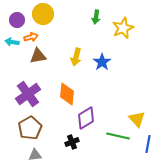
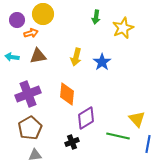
orange arrow: moved 4 px up
cyan arrow: moved 15 px down
purple cross: rotated 15 degrees clockwise
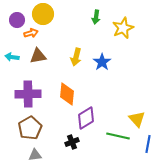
purple cross: rotated 20 degrees clockwise
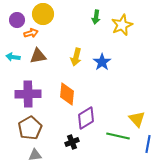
yellow star: moved 1 px left, 3 px up
cyan arrow: moved 1 px right
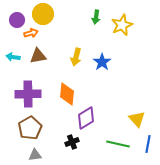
green line: moved 8 px down
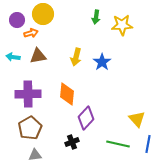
yellow star: rotated 20 degrees clockwise
purple diamond: rotated 15 degrees counterclockwise
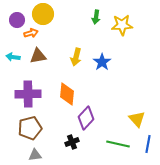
brown pentagon: rotated 15 degrees clockwise
